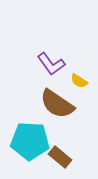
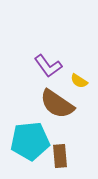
purple L-shape: moved 3 px left, 2 px down
cyan pentagon: rotated 9 degrees counterclockwise
brown rectangle: moved 1 px up; rotated 45 degrees clockwise
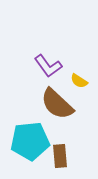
brown semicircle: rotated 9 degrees clockwise
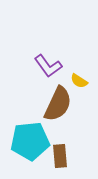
brown semicircle: moved 1 px right; rotated 108 degrees counterclockwise
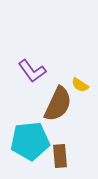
purple L-shape: moved 16 px left, 5 px down
yellow semicircle: moved 1 px right, 4 px down
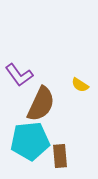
purple L-shape: moved 13 px left, 4 px down
brown semicircle: moved 17 px left
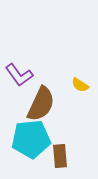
cyan pentagon: moved 1 px right, 2 px up
